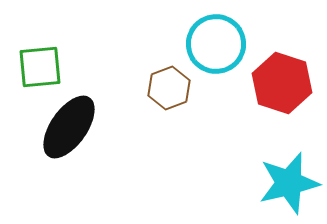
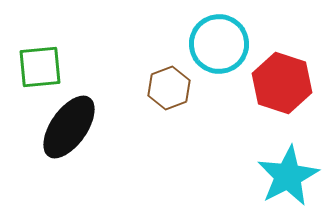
cyan circle: moved 3 px right
cyan star: moved 1 px left, 7 px up; rotated 14 degrees counterclockwise
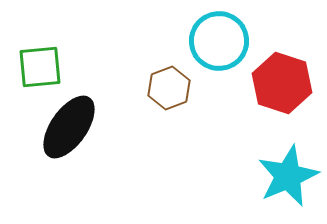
cyan circle: moved 3 px up
cyan star: rotated 4 degrees clockwise
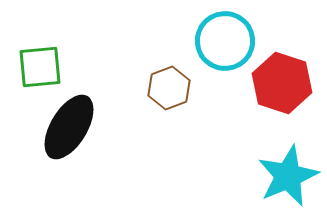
cyan circle: moved 6 px right
black ellipse: rotated 4 degrees counterclockwise
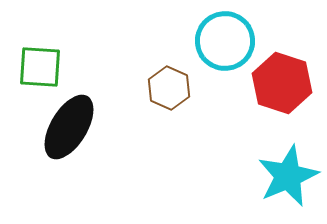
green square: rotated 9 degrees clockwise
brown hexagon: rotated 15 degrees counterclockwise
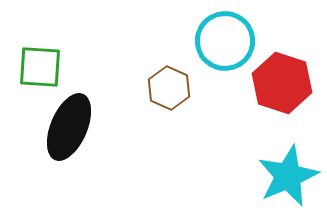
black ellipse: rotated 8 degrees counterclockwise
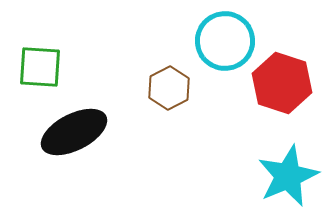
brown hexagon: rotated 9 degrees clockwise
black ellipse: moved 5 px right, 5 px down; rotated 40 degrees clockwise
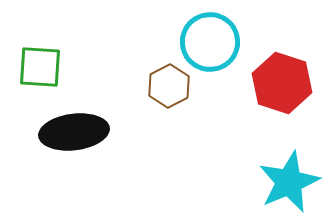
cyan circle: moved 15 px left, 1 px down
brown hexagon: moved 2 px up
black ellipse: rotated 20 degrees clockwise
cyan star: moved 1 px right, 6 px down
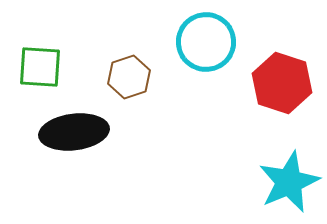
cyan circle: moved 4 px left
brown hexagon: moved 40 px left, 9 px up; rotated 9 degrees clockwise
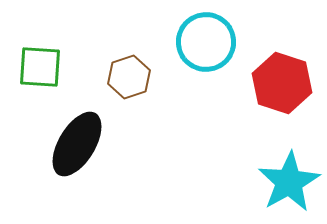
black ellipse: moved 3 px right, 12 px down; rotated 52 degrees counterclockwise
cyan star: rotated 6 degrees counterclockwise
